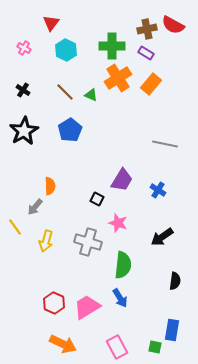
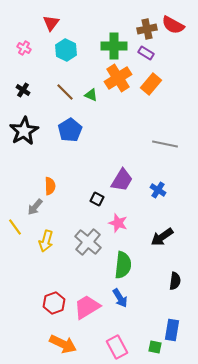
green cross: moved 2 px right
gray cross: rotated 24 degrees clockwise
red hexagon: rotated 15 degrees clockwise
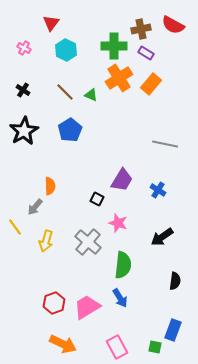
brown cross: moved 6 px left
orange cross: moved 1 px right
blue rectangle: moved 1 px right; rotated 10 degrees clockwise
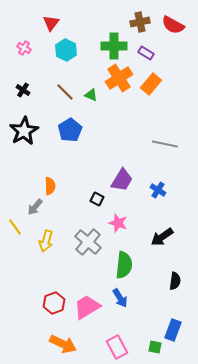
brown cross: moved 1 px left, 7 px up
green semicircle: moved 1 px right
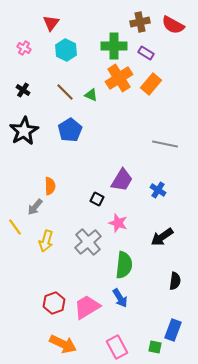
gray cross: rotated 8 degrees clockwise
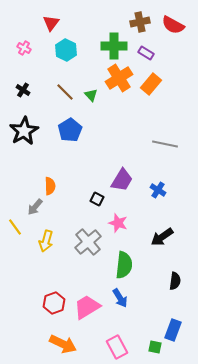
green triangle: rotated 24 degrees clockwise
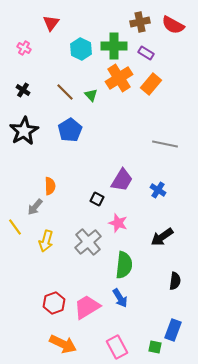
cyan hexagon: moved 15 px right, 1 px up
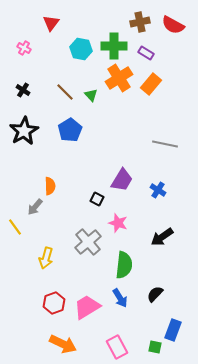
cyan hexagon: rotated 15 degrees counterclockwise
yellow arrow: moved 17 px down
black semicircle: moved 20 px left, 13 px down; rotated 144 degrees counterclockwise
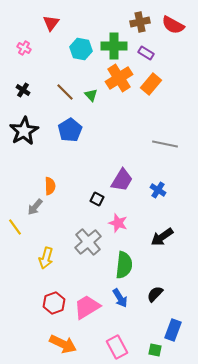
green square: moved 3 px down
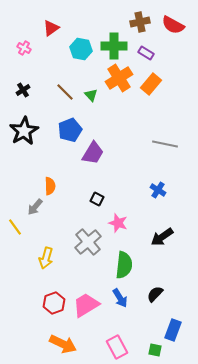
red triangle: moved 5 px down; rotated 18 degrees clockwise
black cross: rotated 24 degrees clockwise
blue pentagon: rotated 10 degrees clockwise
purple trapezoid: moved 29 px left, 27 px up
pink trapezoid: moved 1 px left, 2 px up
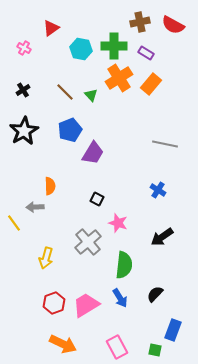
gray arrow: rotated 48 degrees clockwise
yellow line: moved 1 px left, 4 px up
